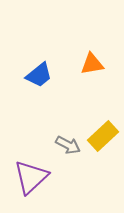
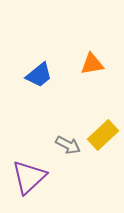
yellow rectangle: moved 1 px up
purple triangle: moved 2 px left
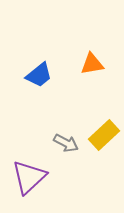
yellow rectangle: moved 1 px right
gray arrow: moved 2 px left, 2 px up
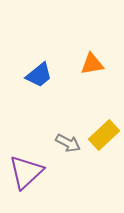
gray arrow: moved 2 px right
purple triangle: moved 3 px left, 5 px up
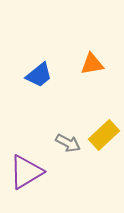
purple triangle: rotated 12 degrees clockwise
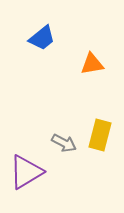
blue trapezoid: moved 3 px right, 37 px up
yellow rectangle: moved 4 px left; rotated 32 degrees counterclockwise
gray arrow: moved 4 px left
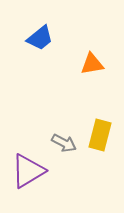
blue trapezoid: moved 2 px left
purple triangle: moved 2 px right, 1 px up
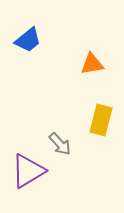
blue trapezoid: moved 12 px left, 2 px down
yellow rectangle: moved 1 px right, 15 px up
gray arrow: moved 4 px left, 1 px down; rotated 20 degrees clockwise
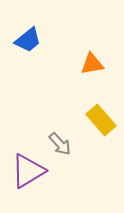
yellow rectangle: rotated 56 degrees counterclockwise
